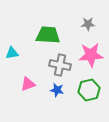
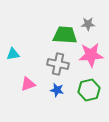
green trapezoid: moved 17 px right
cyan triangle: moved 1 px right, 1 px down
gray cross: moved 2 px left, 1 px up
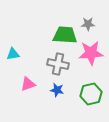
pink star: moved 2 px up
green hexagon: moved 2 px right, 4 px down
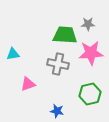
blue star: moved 21 px down
green hexagon: moved 1 px left
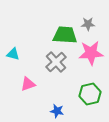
cyan triangle: rotated 24 degrees clockwise
gray cross: moved 2 px left, 2 px up; rotated 35 degrees clockwise
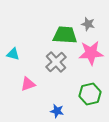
gray star: rotated 16 degrees clockwise
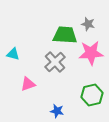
gray cross: moved 1 px left
green hexagon: moved 2 px right, 1 px down
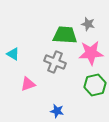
cyan triangle: rotated 16 degrees clockwise
gray cross: rotated 25 degrees counterclockwise
green hexagon: moved 3 px right, 10 px up
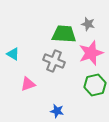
green trapezoid: moved 1 px left, 1 px up
pink star: rotated 15 degrees counterclockwise
gray cross: moved 1 px left, 1 px up
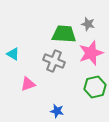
green hexagon: moved 2 px down
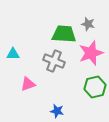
cyan triangle: rotated 32 degrees counterclockwise
